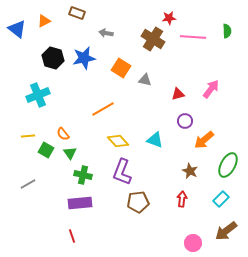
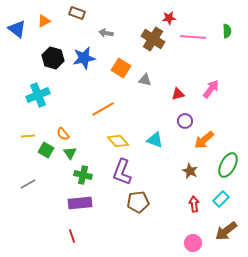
red arrow: moved 12 px right, 5 px down; rotated 14 degrees counterclockwise
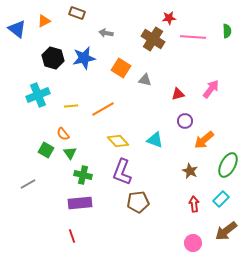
yellow line: moved 43 px right, 30 px up
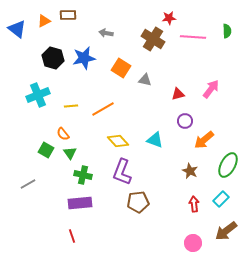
brown rectangle: moved 9 px left, 2 px down; rotated 21 degrees counterclockwise
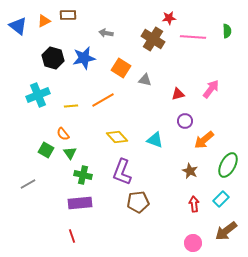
blue triangle: moved 1 px right, 3 px up
orange line: moved 9 px up
yellow diamond: moved 1 px left, 4 px up
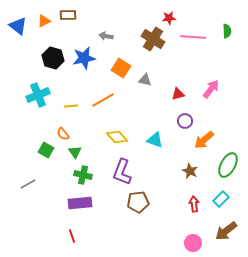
gray arrow: moved 3 px down
green triangle: moved 5 px right, 1 px up
